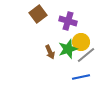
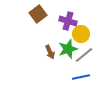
yellow circle: moved 8 px up
gray line: moved 2 px left
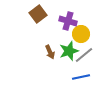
green star: moved 1 px right, 2 px down
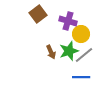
brown arrow: moved 1 px right
blue line: rotated 12 degrees clockwise
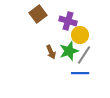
yellow circle: moved 1 px left, 1 px down
gray line: rotated 18 degrees counterclockwise
blue line: moved 1 px left, 4 px up
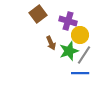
brown arrow: moved 9 px up
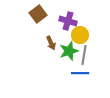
gray line: rotated 24 degrees counterclockwise
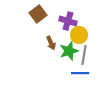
yellow circle: moved 1 px left
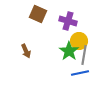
brown square: rotated 30 degrees counterclockwise
yellow circle: moved 6 px down
brown arrow: moved 25 px left, 8 px down
green star: rotated 18 degrees counterclockwise
blue line: rotated 12 degrees counterclockwise
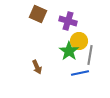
brown arrow: moved 11 px right, 16 px down
gray line: moved 6 px right
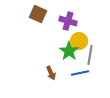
brown arrow: moved 14 px right, 6 px down
